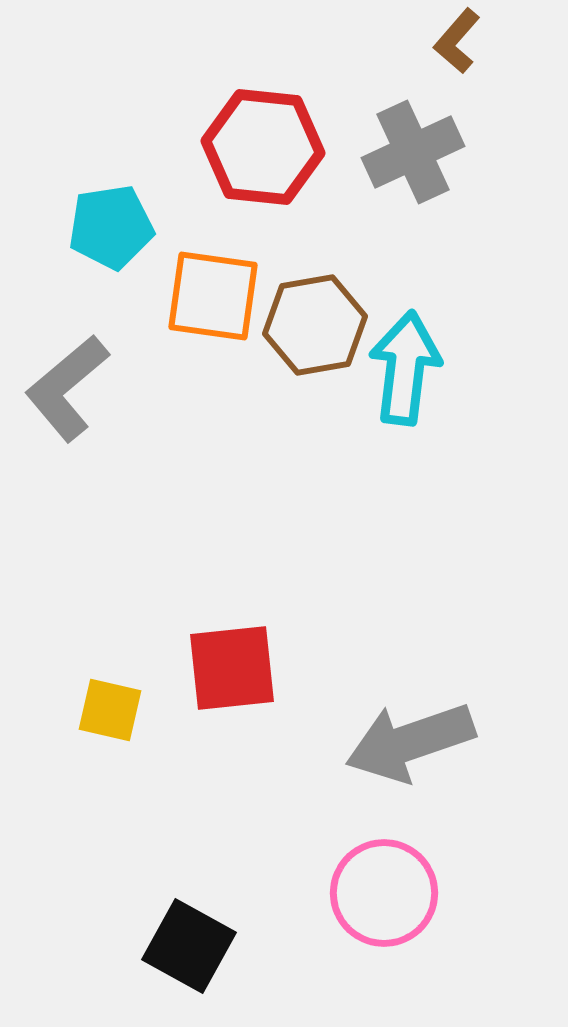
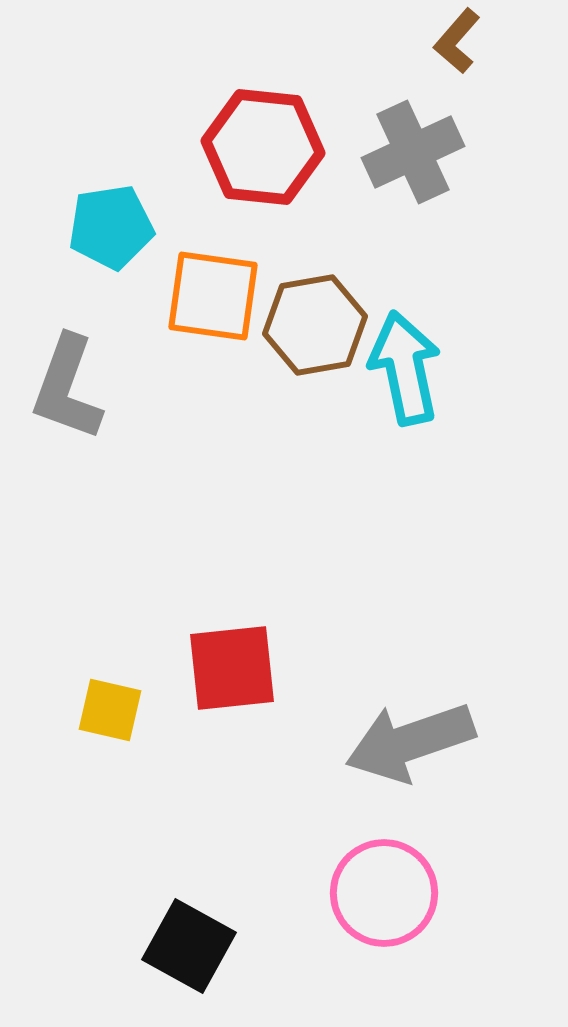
cyan arrow: rotated 19 degrees counterclockwise
gray L-shape: rotated 30 degrees counterclockwise
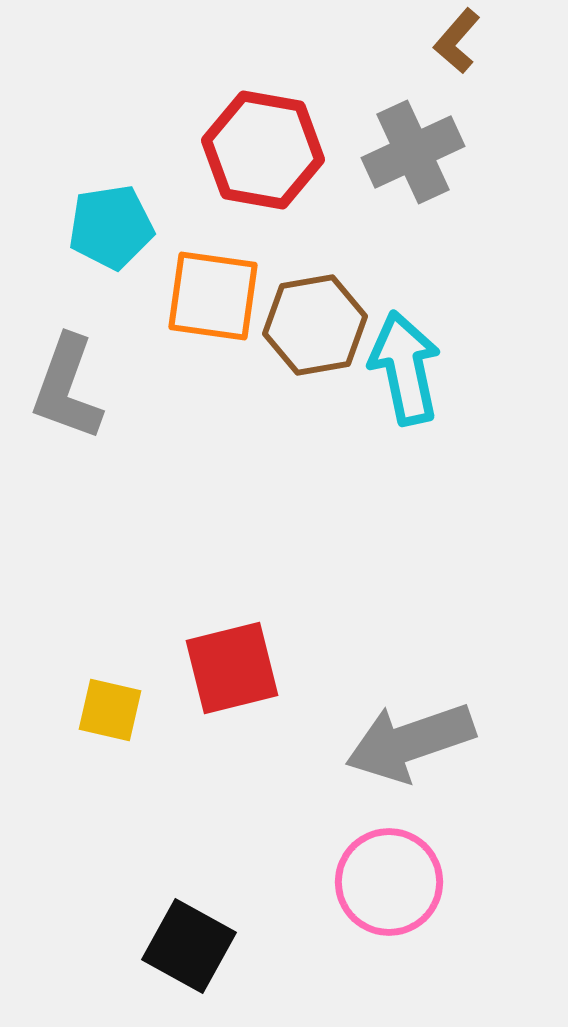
red hexagon: moved 3 px down; rotated 4 degrees clockwise
red square: rotated 8 degrees counterclockwise
pink circle: moved 5 px right, 11 px up
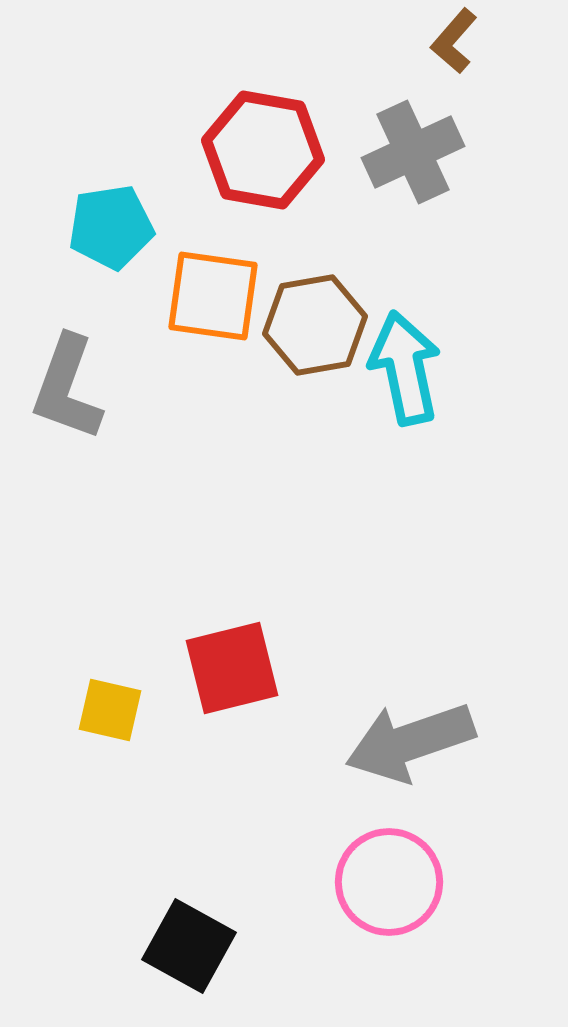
brown L-shape: moved 3 px left
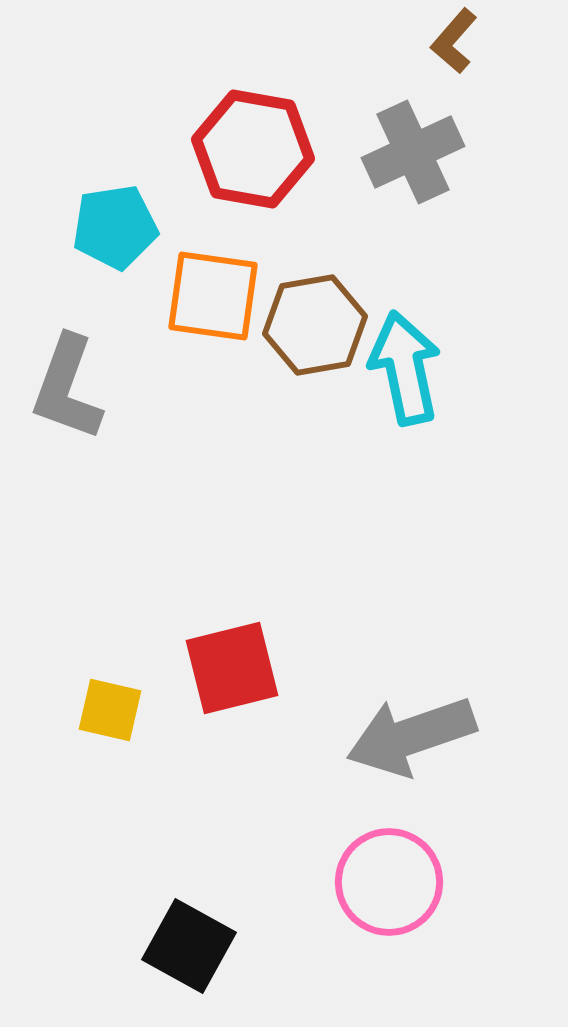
red hexagon: moved 10 px left, 1 px up
cyan pentagon: moved 4 px right
gray arrow: moved 1 px right, 6 px up
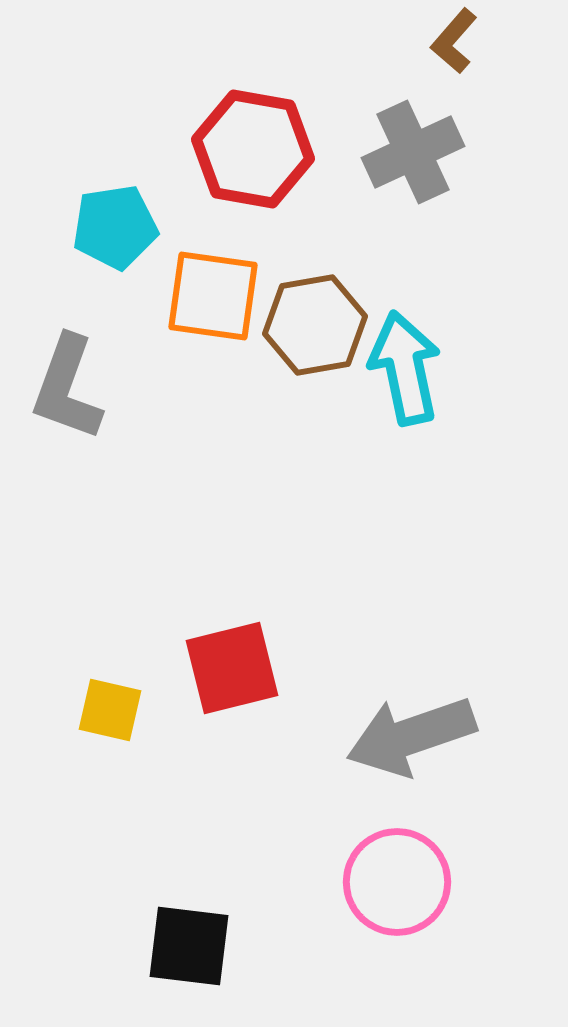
pink circle: moved 8 px right
black square: rotated 22 degrees counterclockwise
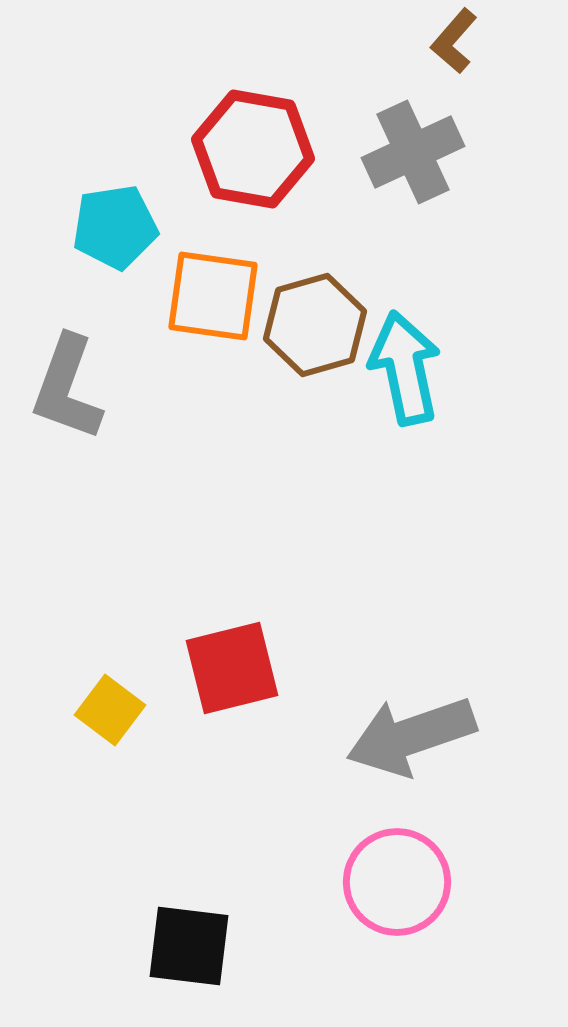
brown hexagon: rotated 6 degrees counterclockwise
yellow square: rotated 24 degrees clockwise
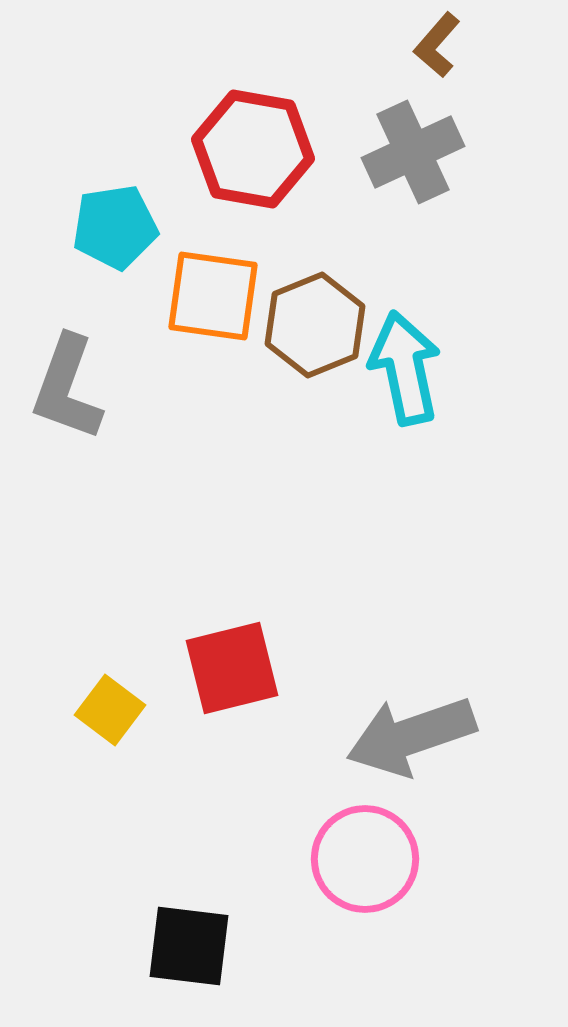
brown L-shape: moved 17 px left, 4 px down
brown hexagon: rotated 6 degrees counterclockwise
pink circle: moved 32 px left, 23 px up
